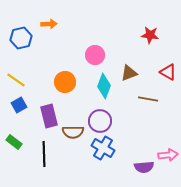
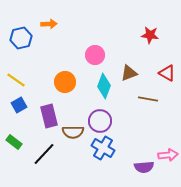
red triangle: moved 1 px left, 1 px down
black line: rotated 45 degrees clockwise
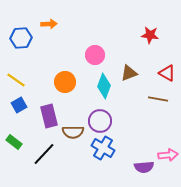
blue hexagon: rotated 10 degrees clockwise
brown line: moved 10 px right
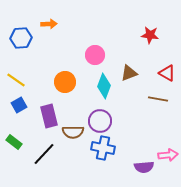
blue cross: rotated 20 degrees counterclockwise
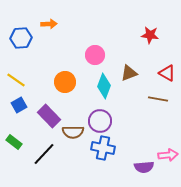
purple rectangle: rotated 30 degrees counterclockwise
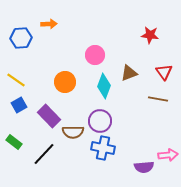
red triangle: moved 3 px left, 1 px up; rotated 24 degrees clockwise
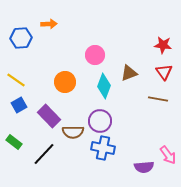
red star: moved 13 px right, 10 px down
pink arrow: rotated 60 degrees clockwise
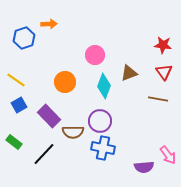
blue hexagon: moved 3 px right; rotated 15 degrees counterclockwise
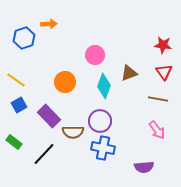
pink arrow: moved 11 px left, 25 px up
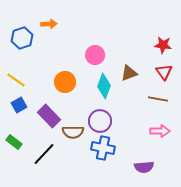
blue hexagon: moved 2 px left
pink arrow: moved 3 px right, 1 px down; rotated 54 degrees counterclockwise
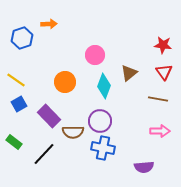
brown triangle: rotated 18 degrees counterclockwise
blue square: moved 1 px up
